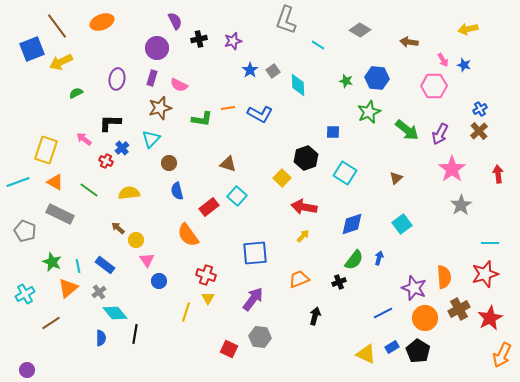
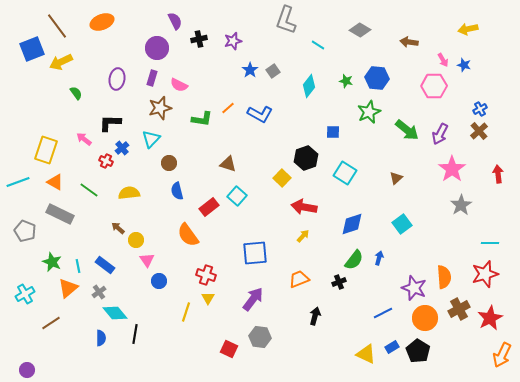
cyan diamond at (298, 85): moved 11 px right, 1 px down; rotated 40 degrees clockwise
green semicircle at (76, 93): rotated 80 degrees clockwise
orange line at (228, 108): rotated 32 degrees counterclockwise
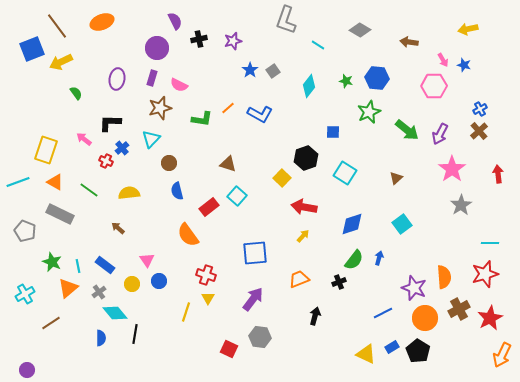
yellow circle at (136, 240): moved 4 px left, 44 px down
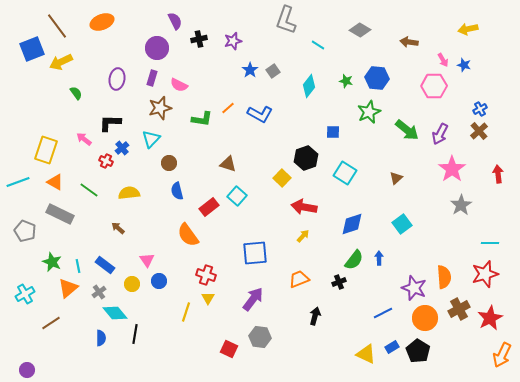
blue arrow at (379, 258): rotated 16 degrees counterclockwise
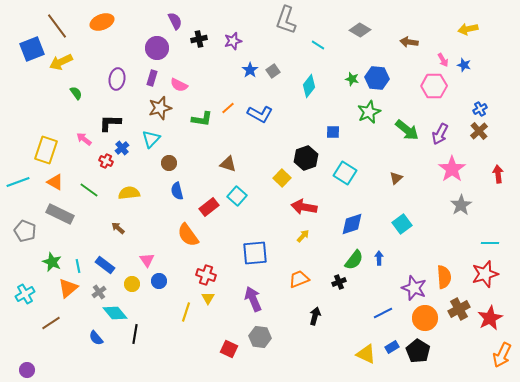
green star at (346, 81): moved 6 px right, 2 px up
purple arrow at (253, 299): rotated 60 degrees counterclockwise
blue semicircle at (101, 338): moved 5 px left; rotated 140 degrees clockwise
